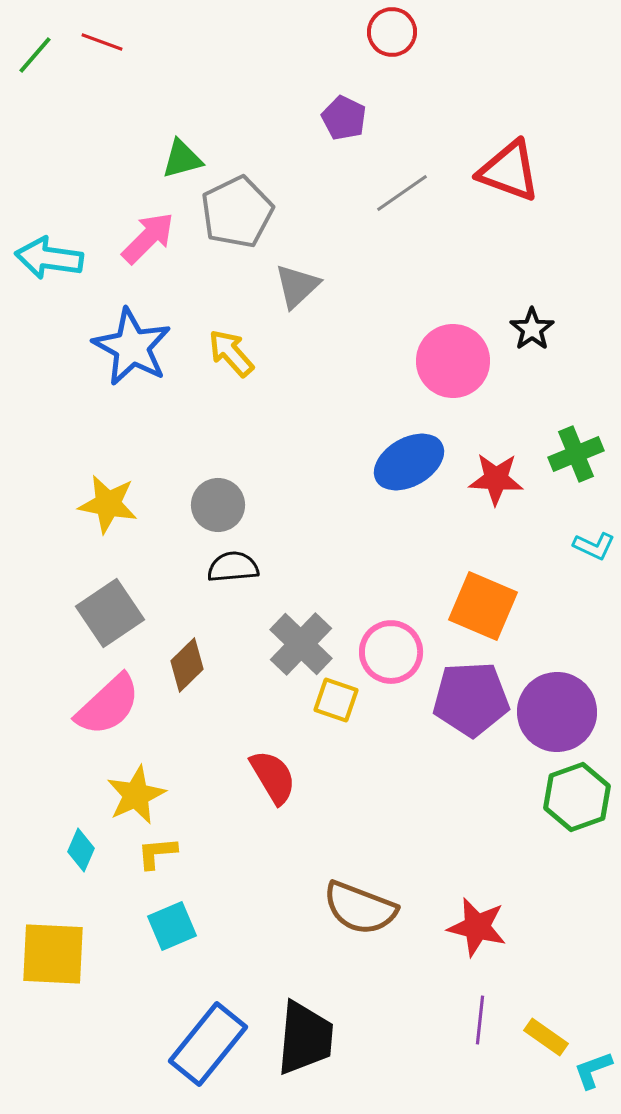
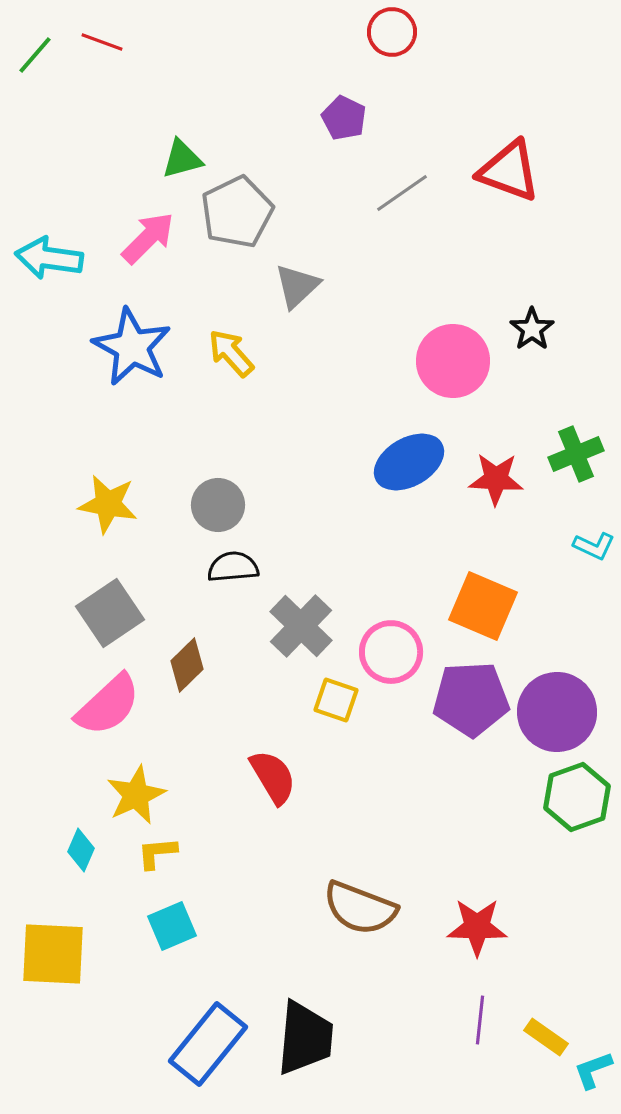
gray cross at (301, 644): moved 18 px up
red star at (477, 927): rotated 12 degrees counterclockwise
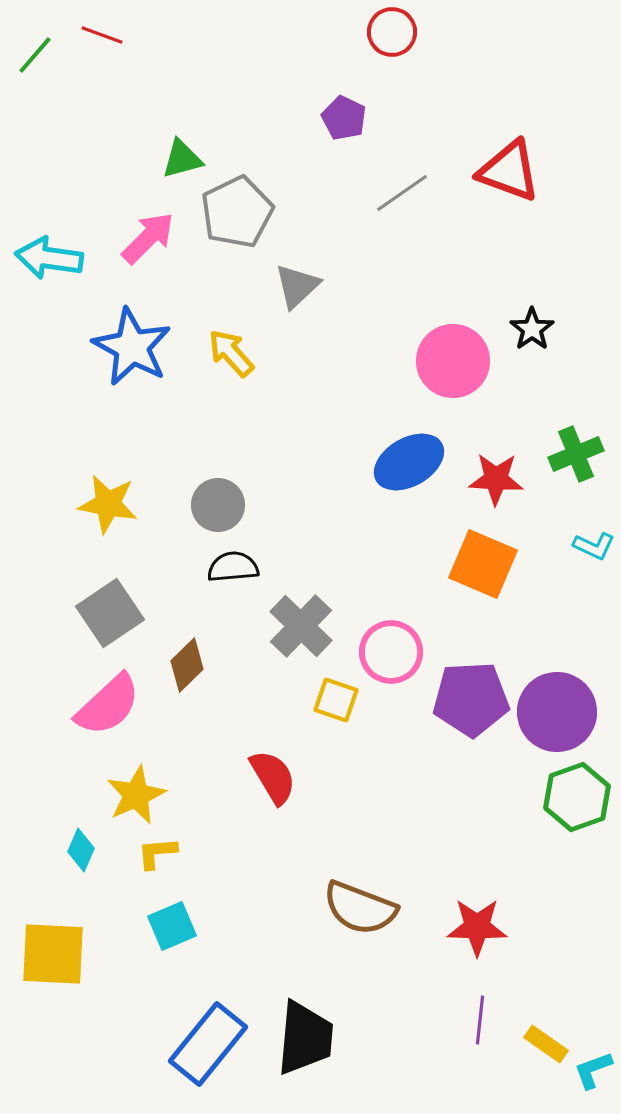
red line at (102, 42): moved 7 px up
orange square at (483, 606): moved 42 px up
yellow rectangle at (546, 1037): moved 7 px down
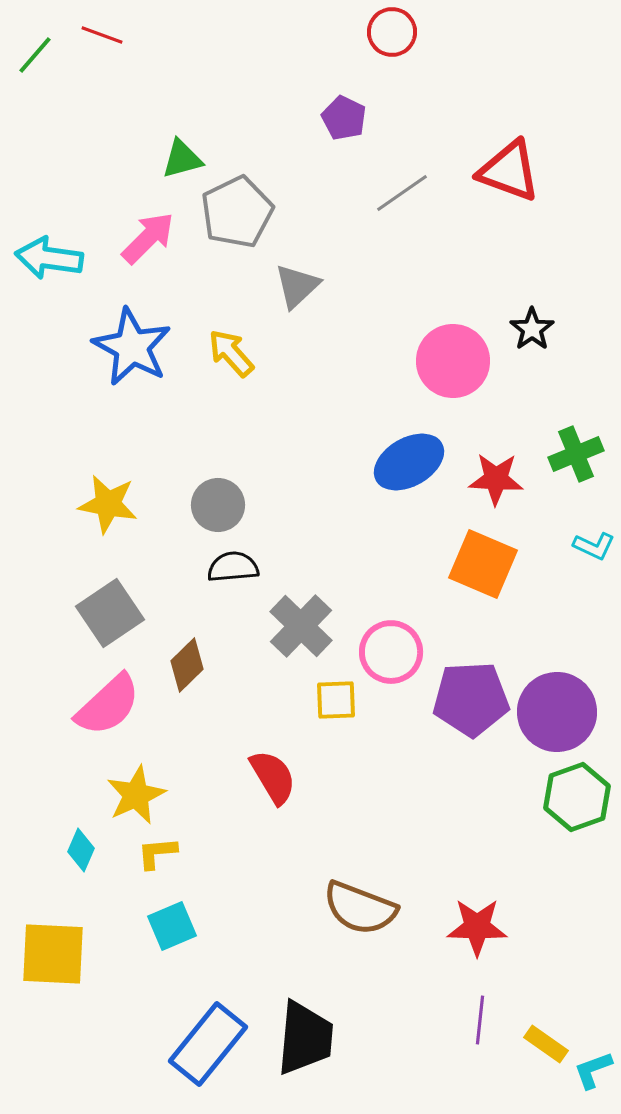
yellow square at (336, 700): rotated 21 degrees counterclockwise
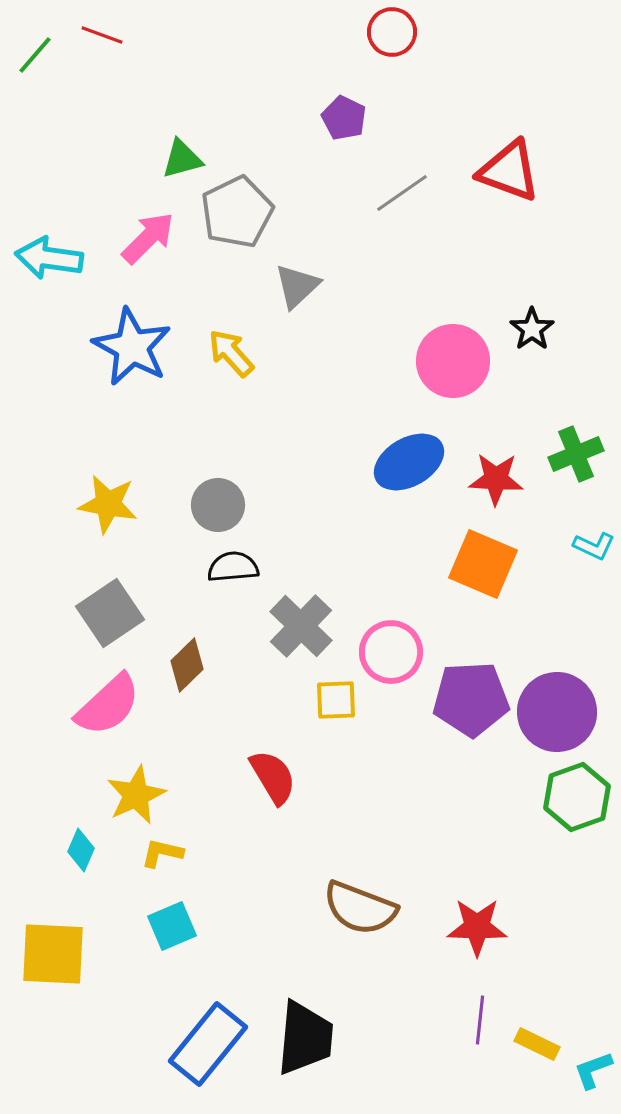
yellow L-shape at (157, 853): moved 5 px right; rotated 18 degrees clockwise
yellow rectangle at (546, 1044): moved 9 px left; rotated 9 degrees counterclockwise
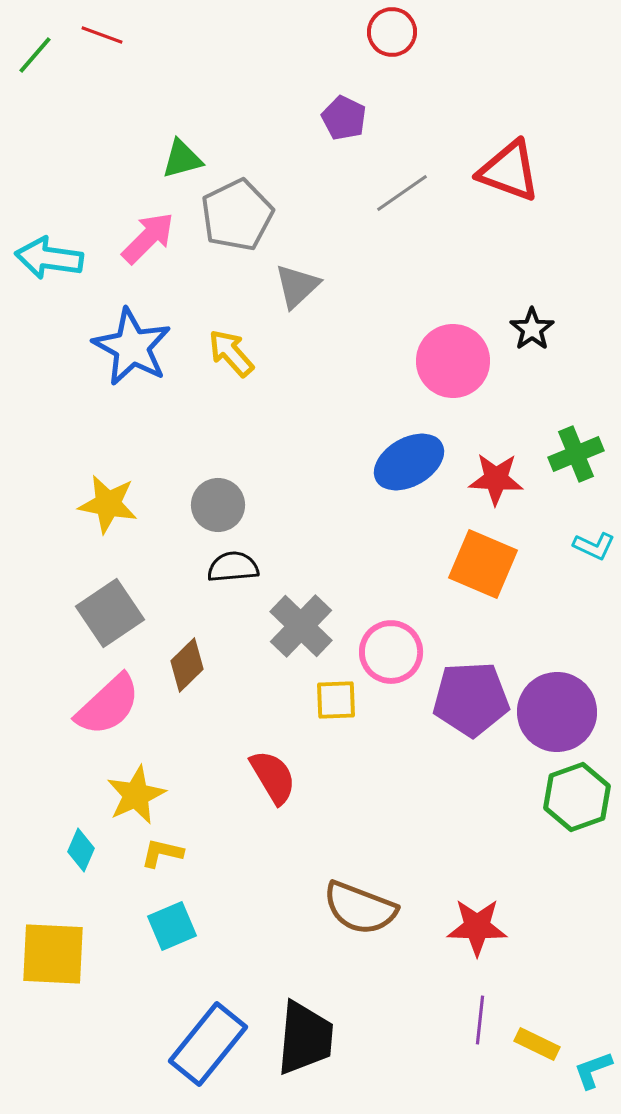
gray pentagon at (237, 212): moved 3 px down
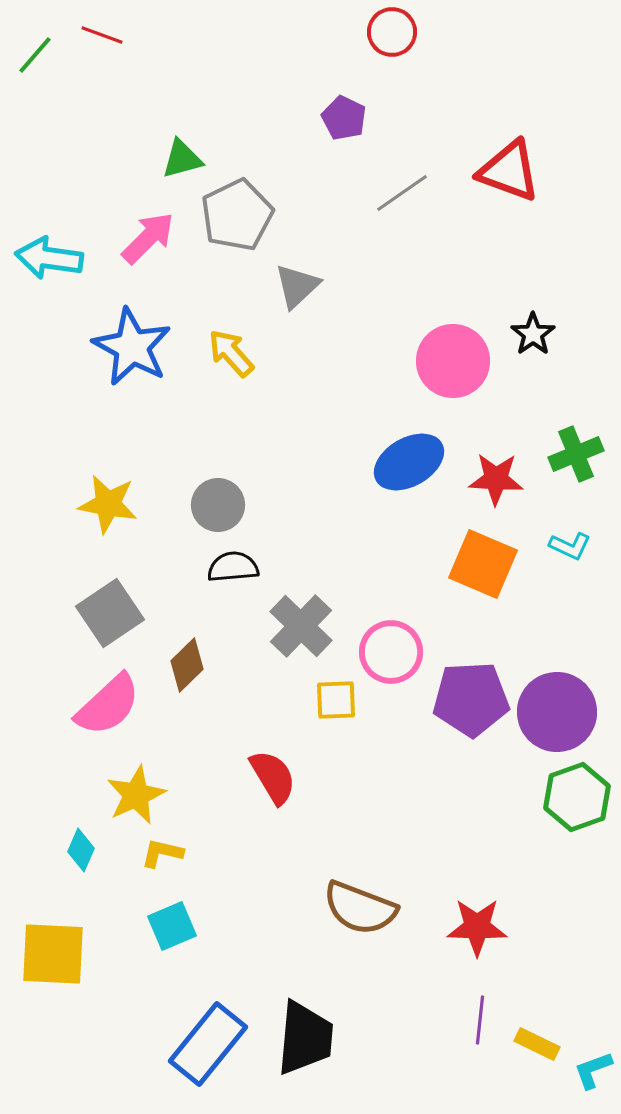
black star at (532, 329): moved 1 px right, 5 px down
cyan L-shape at (594, 546): moved 24 px left
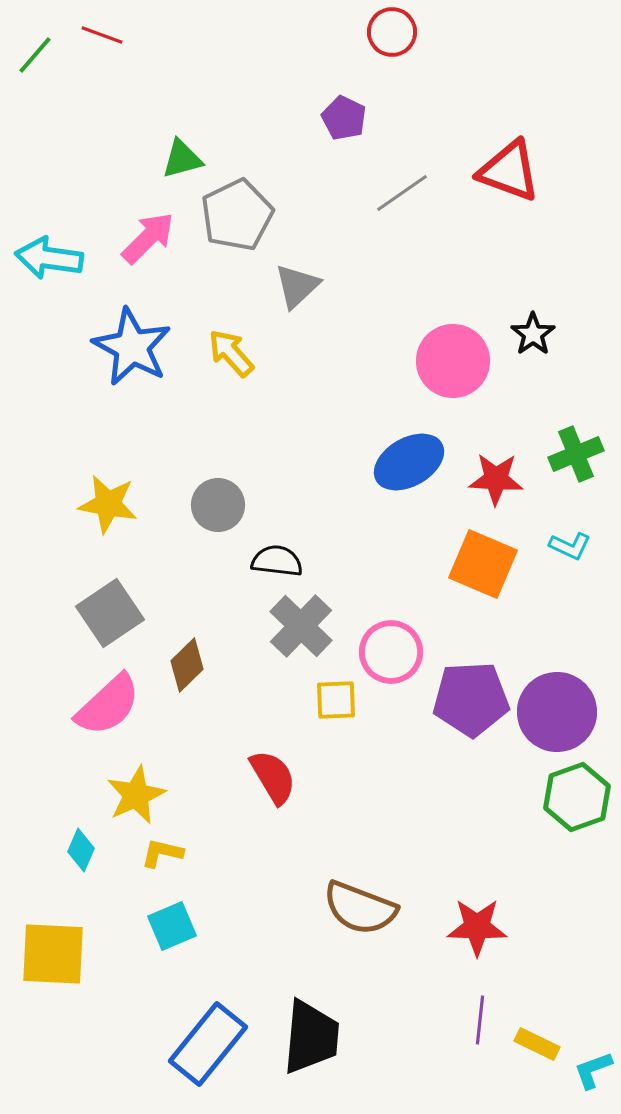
black semicircle at (233, 567): moved 44 px right, 6 px up; rotated 12 degrees clockwise
black trapezoid at (305, 1038): moved 6 px right, 1 px up
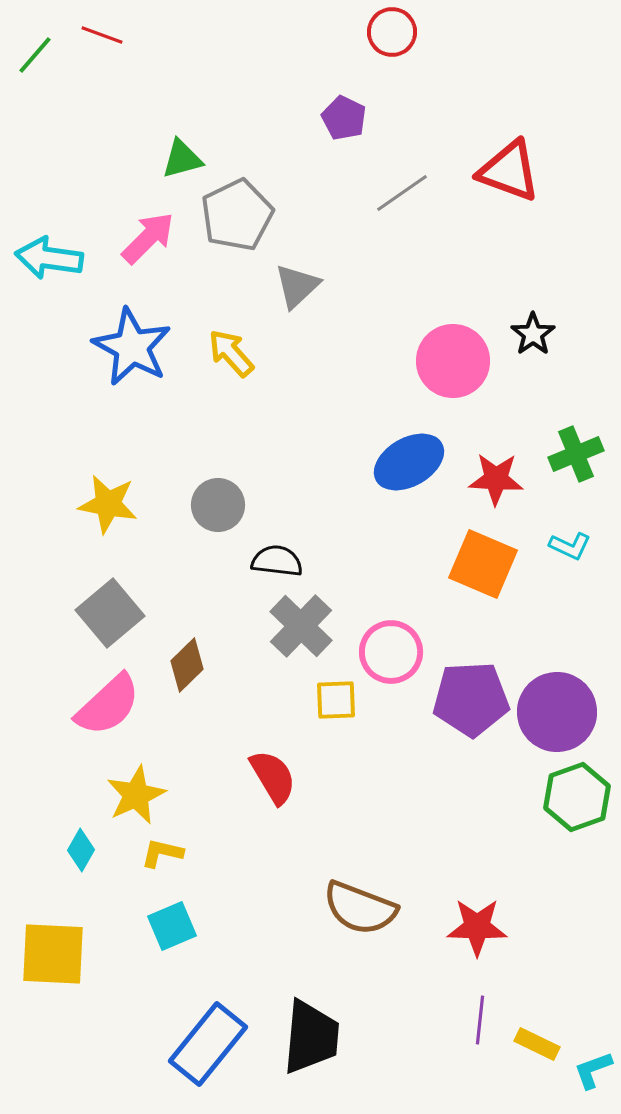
gray square at (110, 613): rotated 6 degrees counterclockwise
cyan diamond at (81, 850): rotated 6 degrees clockwise
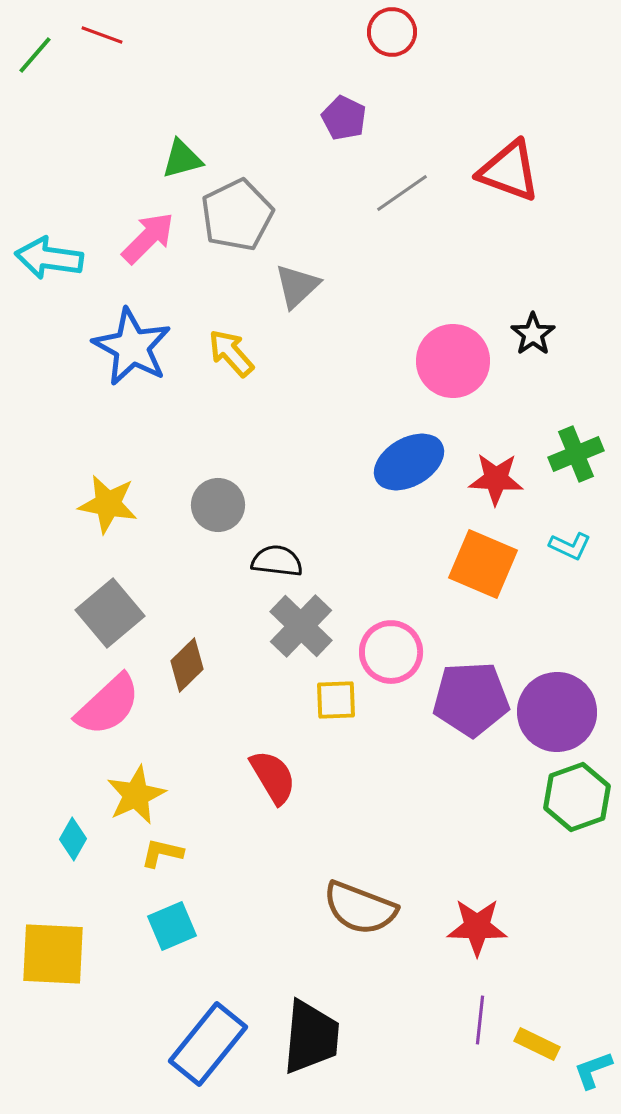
cyan diamond at (81, 850): moved 8 px left, 11 px up
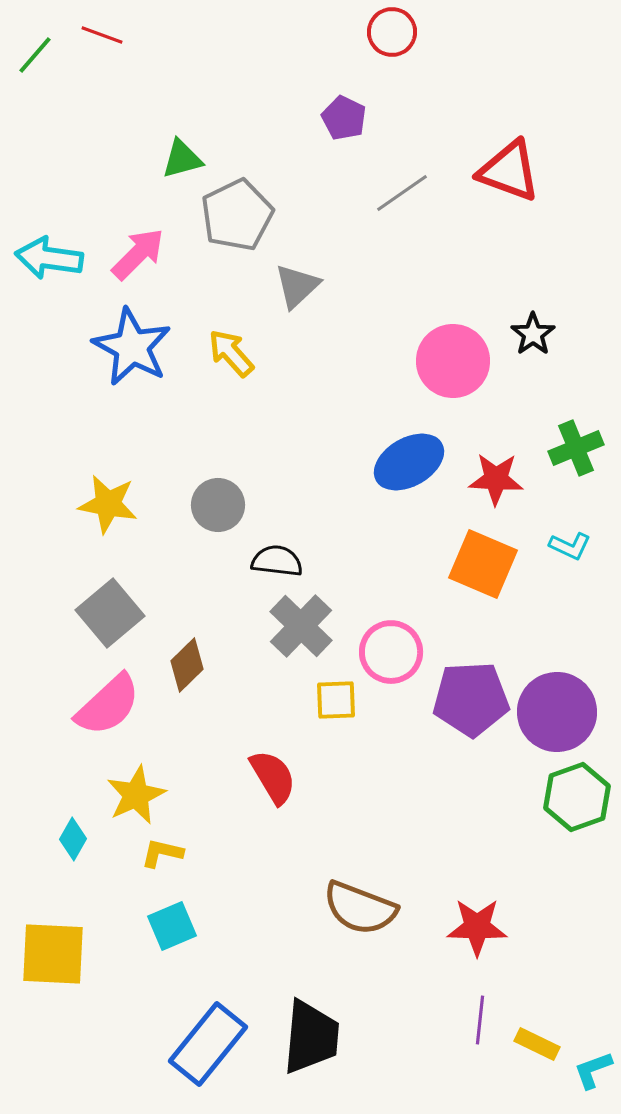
pink arrow at (148, 238): moved 10 px left, 16 px down
green cross at (576, 454): moved 6 px up
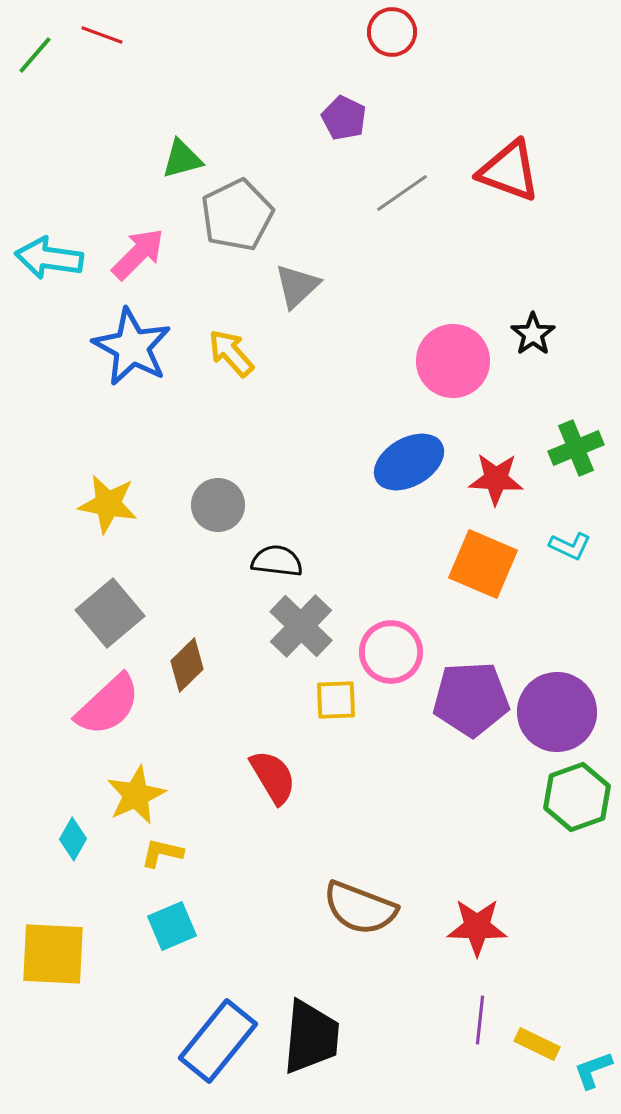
blue rectangle at (208, 1044): moved 10 px right, 3 px up
